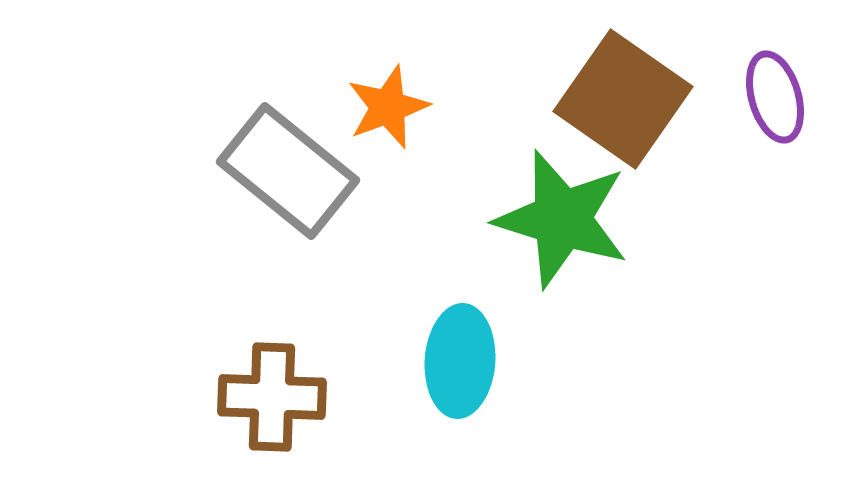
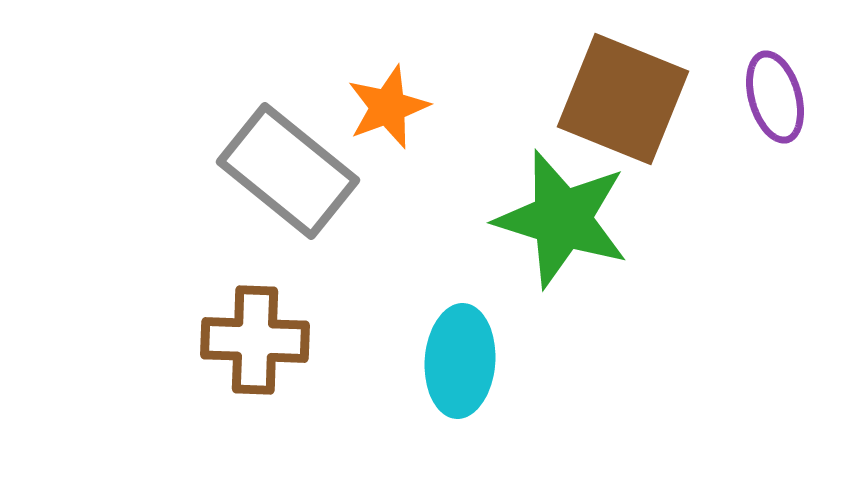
brown square: rotated 13 degrees counterclockwise
brown cross: moved 17 px left, 57 px up
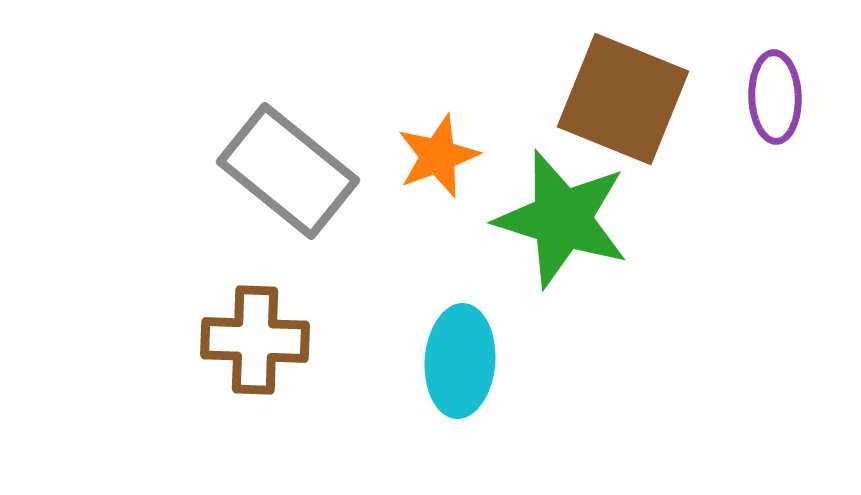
purple ellipse: rotated 14 degrees clockwise
orange star: moved 50 px right, 49 px down
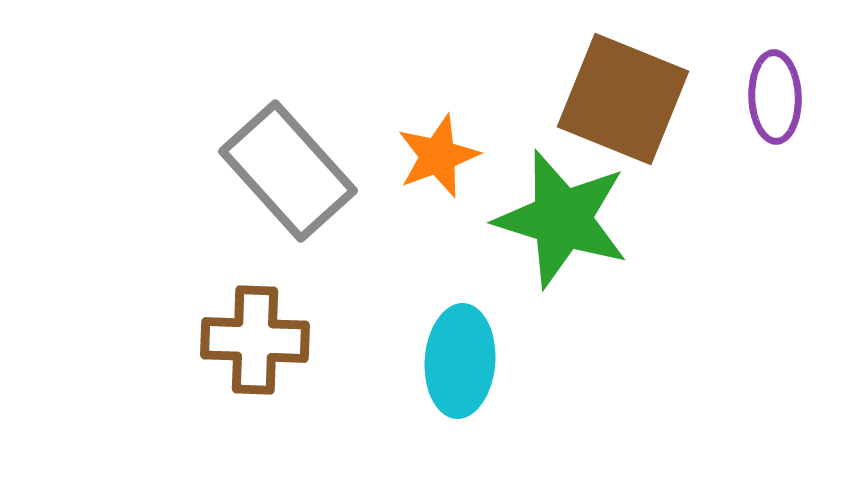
gray rectangle: rotated 9 degrees clockwise
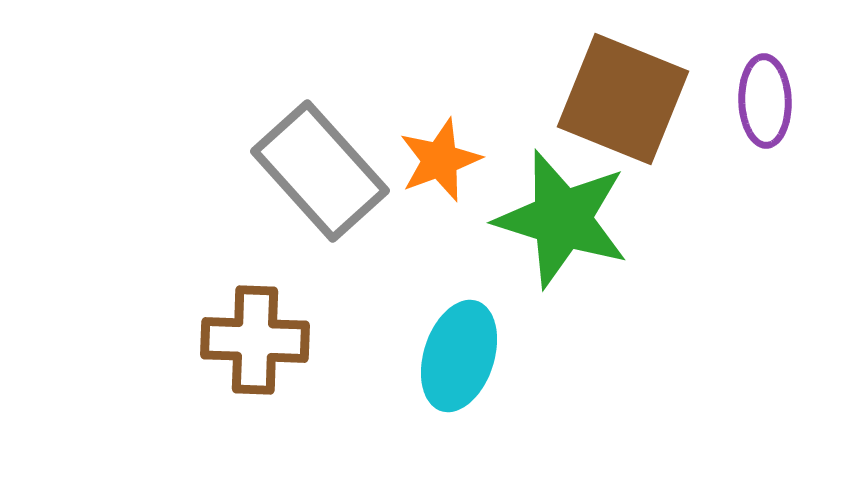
purple ellipse: moved 10 px left, 4 px down
orange star: moved 2 px right, 4 px down
gray rectangle: moved 32 px right
cyan ellipse: moved 1 px left, 5 px up; rotated 14 degrees clockwise
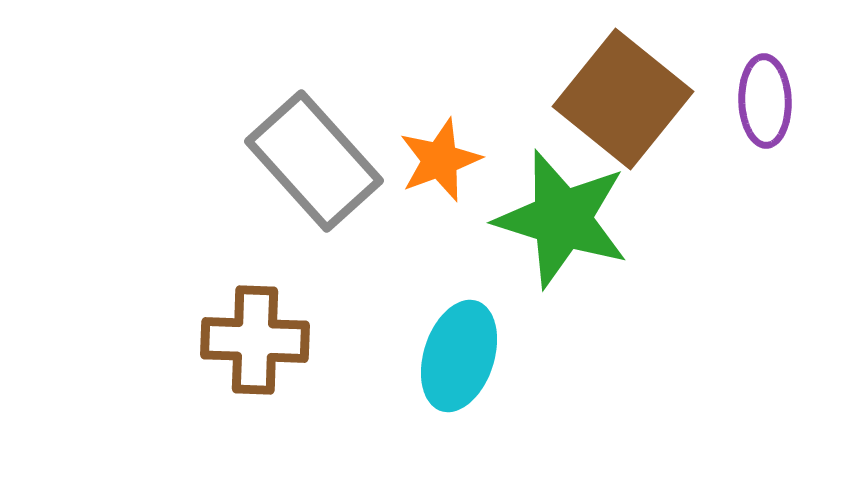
brown square: rotated 17 degrees clockwise
gray rectangle: moved 6 px left, 10 px up
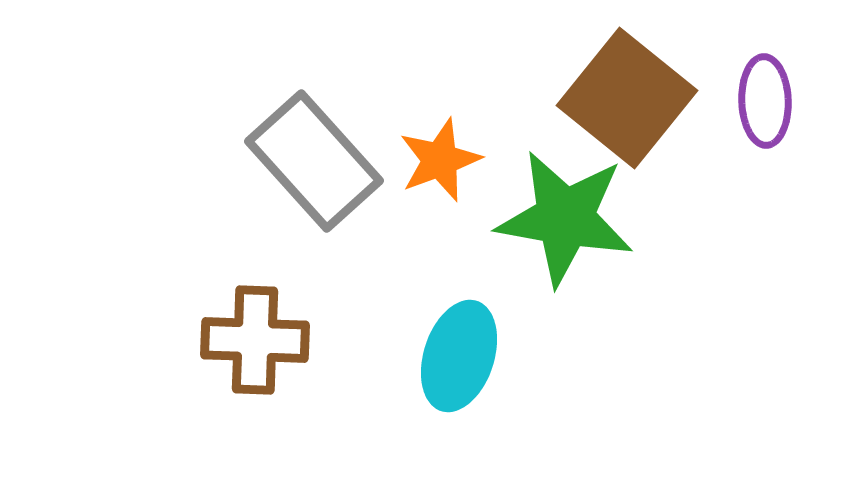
brown square: moved 4 px right, 1 px up
green star: moved 3 px right, 1 px up; rotated 7 degrees counterclockwise
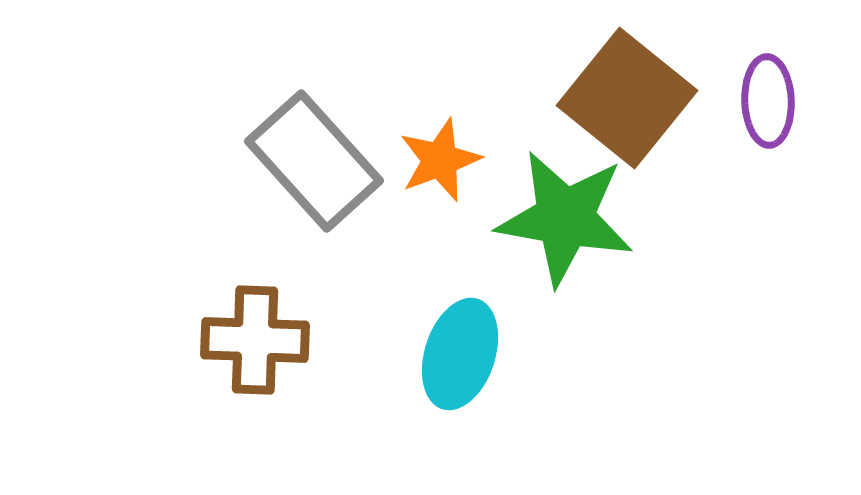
purple ellipse: moved 3 px right
cyan ellipse: moved 1 px right, 2 px up
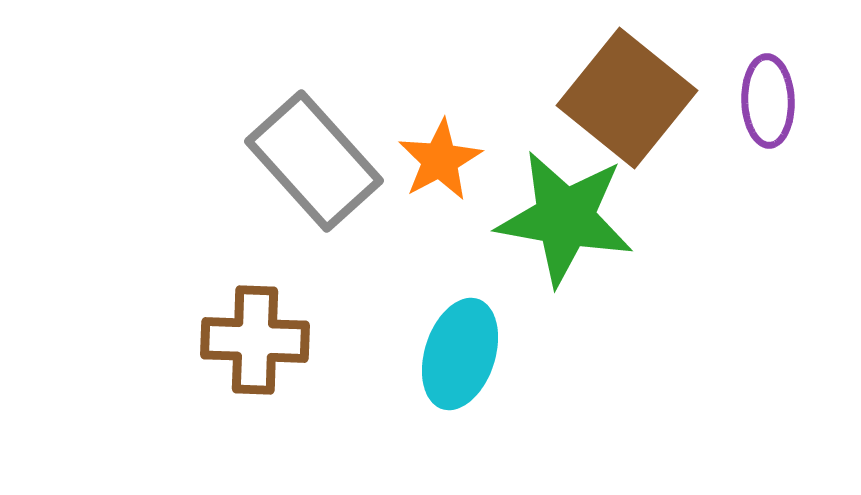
orange star: rotated 8 degrees counterclockwise
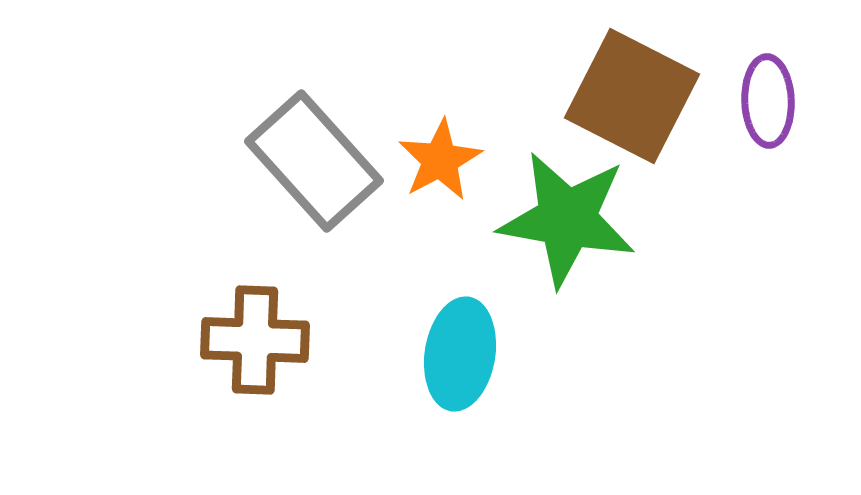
brown square: moved 5 px right, 2 px up; rotated 12 degrees counterclockwise
green star: moved 2 px right, 1 px down
cyan ellipse: rotated 9 degrees counterclockwise
